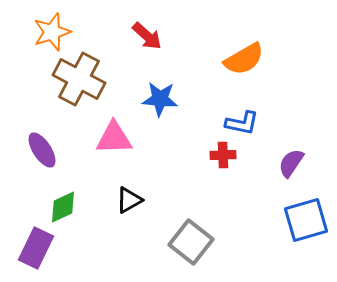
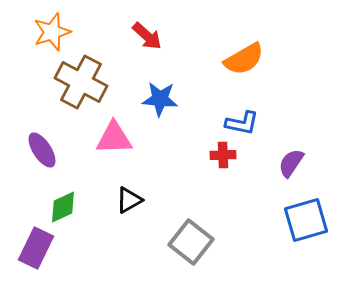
brown cross: moved 2 px right, 3 px down
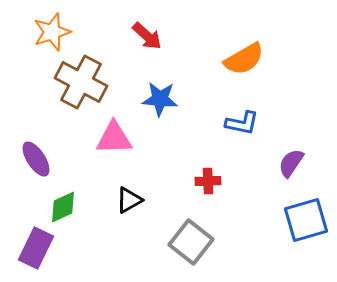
purple ellipse: moved 6 px left, 9 px down
red cross: moved 15 px left, 26 px down
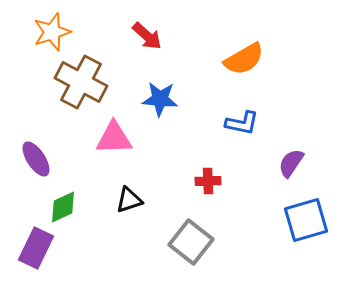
black triangle: rotated 12 degrees clockwise
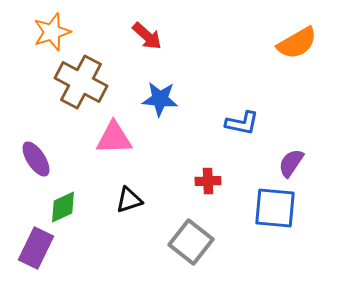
orange semicircle: moved 53 px right, 16 px up
blue square: moved 31 px left, 12 px up; rotated 21 degrees clockwise
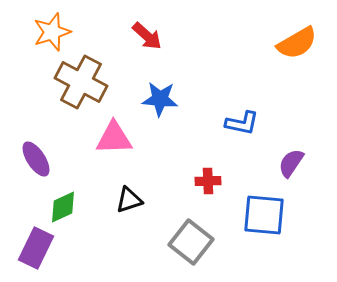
blue square: moved 11 px left, 7 px down
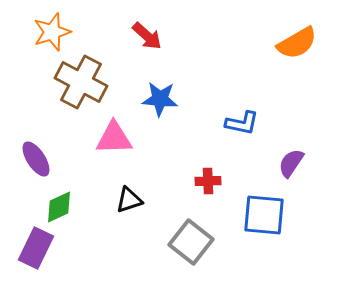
green diamond: moved 4 px left
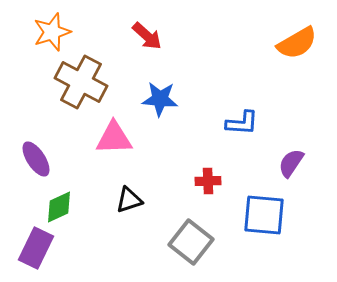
blue L-shape: rotated 8 degrees counterclockwise
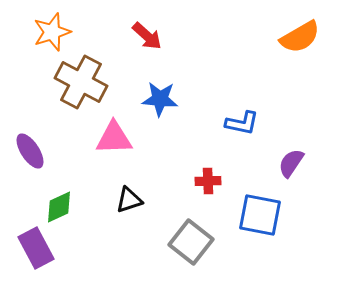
orange semicircle: moved 3 px right, 6 px up
blue L-shape: rotated 8 degrees clockwise
purple ellipse: moved 6 px left, 8 px up
blue square: moved 4 px left; rotated 6 degrees clockwise
purple rectangle: rotated 54 degrees counterclockwise
